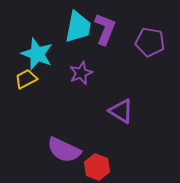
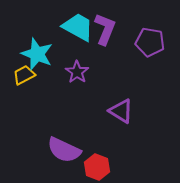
cyan trapezoid: rotated 72 degrees counterclockwise
purple star: moved 4 px left, 1 px up; rotated 15 degrees counterclockwise
yellow trapezoid: moved 2 px left, 4 px up
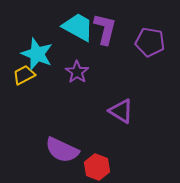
purple L-shape: rotated 8 degrees counterclockwise
purple semicircle: moved 2 px left
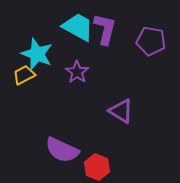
purple pentagon: moved 1 px right, 1 px up
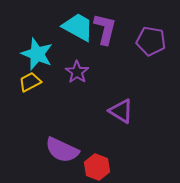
yellow trapezoid: moved 6 px right, 7 px down
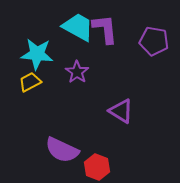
purple L-shape: rotated 20 degrees counterclockwise
purple pentagon: moved 3 px right
cyan star: rotated 16 degrees counterclockwise
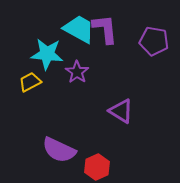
cyan trapezoid: moved 1 px right, 2 px down
cyan star: moved 10 px right
purple semicircle: moved 3 px left
red hexagon: rotated 15 degrees clockwise
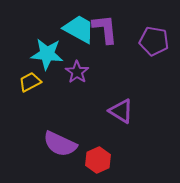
purple semicircle: moved 1 px right, 6 px up
red hexagon: moved 1 px right, 7 px up
